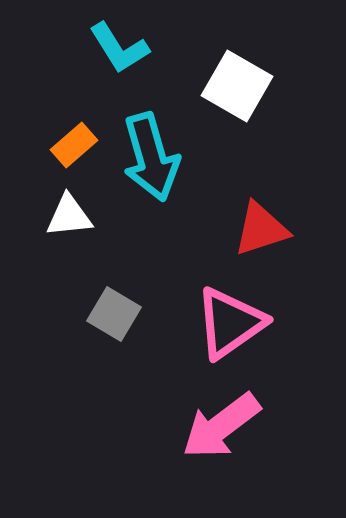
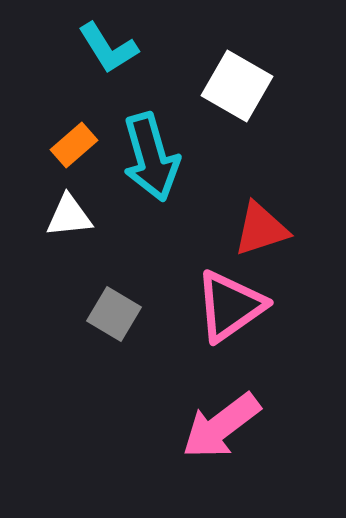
cyan L-shape: moved 11 px left
pink triangle: moved 17 px up
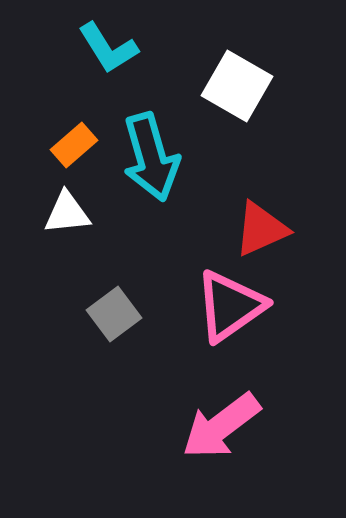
white triangle: moved 2 px left, 3 px up
red triangle: rotated 6 degrees counterclockwise
gray square: rotated 22 degrees clockwise
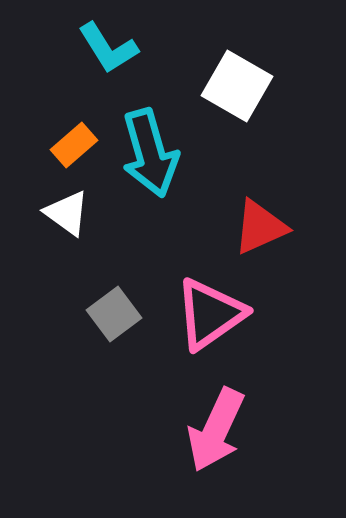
cyan arrow: moved 1 px left, 4 px up
white triangle: rotated 42 degrees clockwise
red triangle: moved 1 px left, 2 px up
pink triangle: moved 20 px left, 8 px down
pink arrow: moved 5 px left, 4 px down; rotated 28 degrees counterclockwise
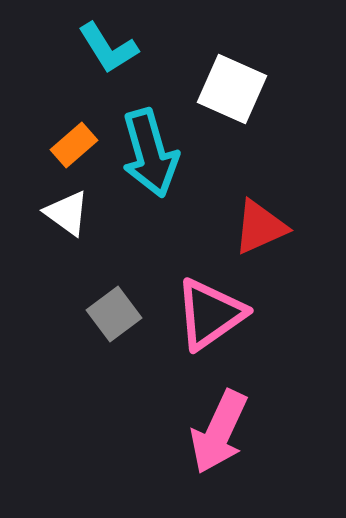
white square: moved 5 px left, 3 px down; rotated 6 degrees counterclockwise
pink arrow: moved 3 px right, 2 px down
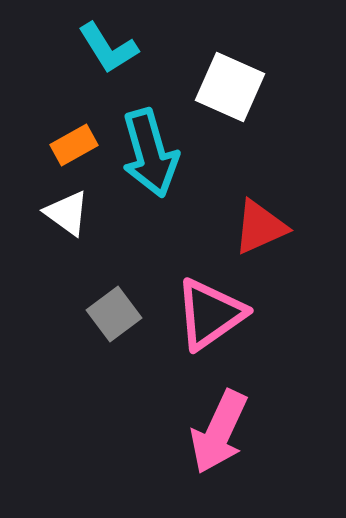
white square: moved 2 px left, 2 px up
orange rectangle: rotated 12 degrees clockwise
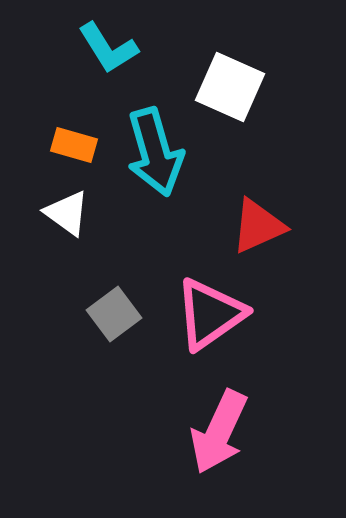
orange rectangle: rotated 45 degrees clockwise
cyan arrow: moved 5 px right, 1 px up
red triangle: moved 2 px left, 1 px up
